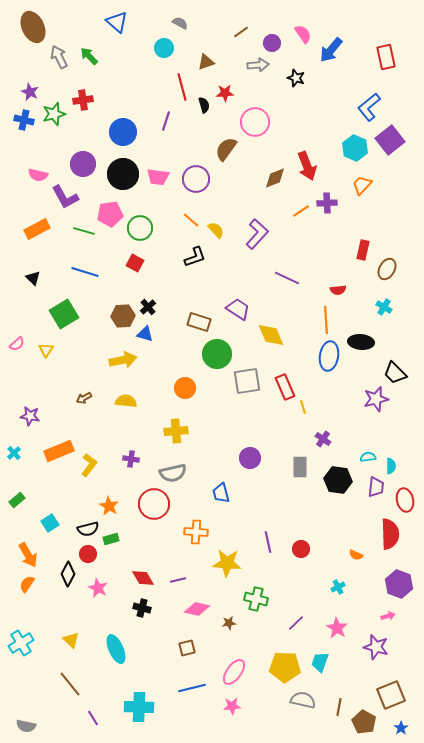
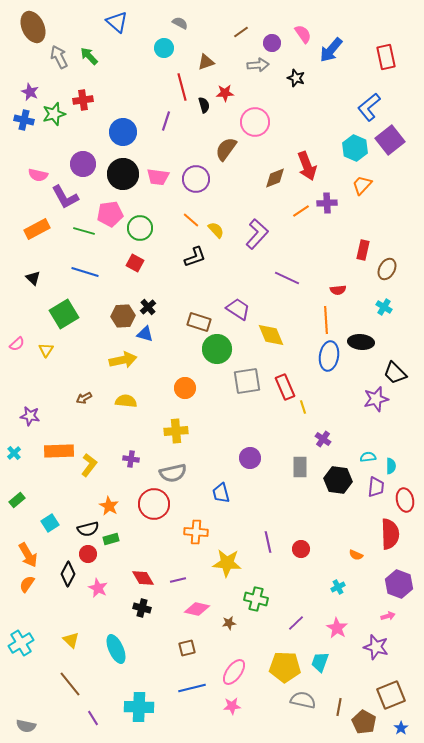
green circle at (217, 354): moved 5 px up
orange rectangle at (59, 451): rotated 20 degrees clockwise
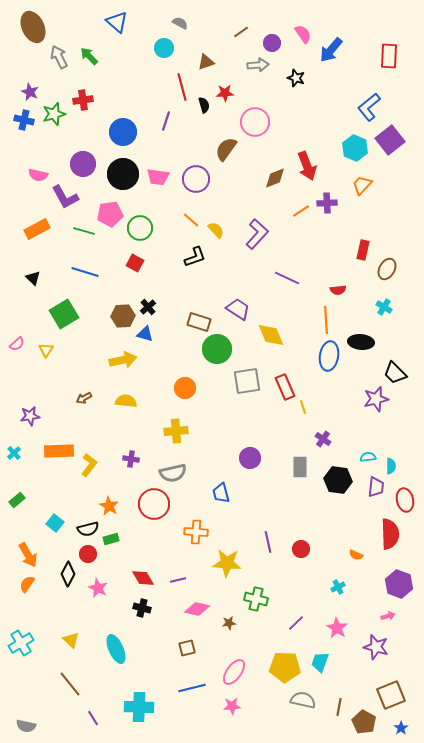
red rectangle at (386, 57): moved 3 px right, 1 px up; rotated 15 degrees clockwise
purple star at (30, 416): rotated 18 degrees counterclockwise
cyan square at (50, 523): moved 5 px right; rotated 18 degrees counterclockwise
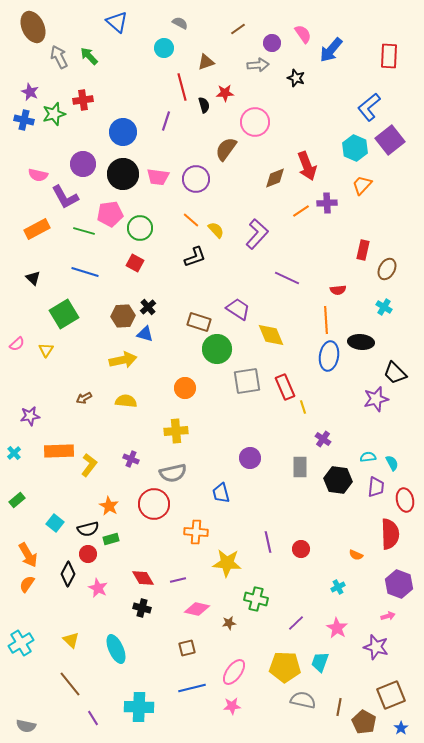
brown line at (241, 32): moved 3 px left, 3 px up
purple cross at (131, 459): rotated 14 degrees clockwise
cyan semicircle at (391, 466): moved 1 px right, 3 px up; rotated 28 degrees counterclockwise
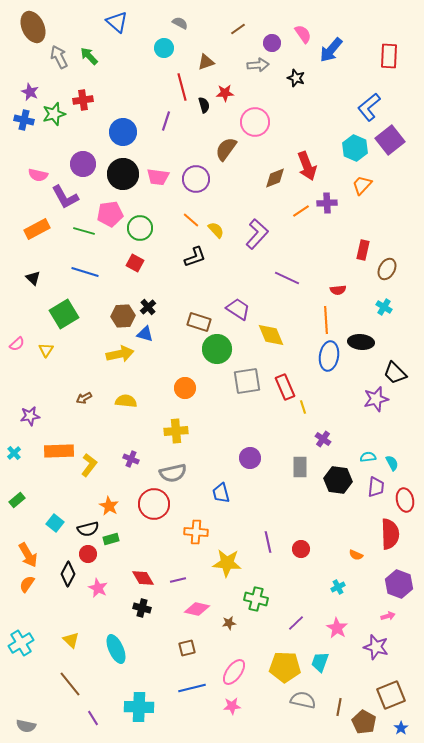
yellow arrow at (123, 360): moved 3 px left, 6 px up
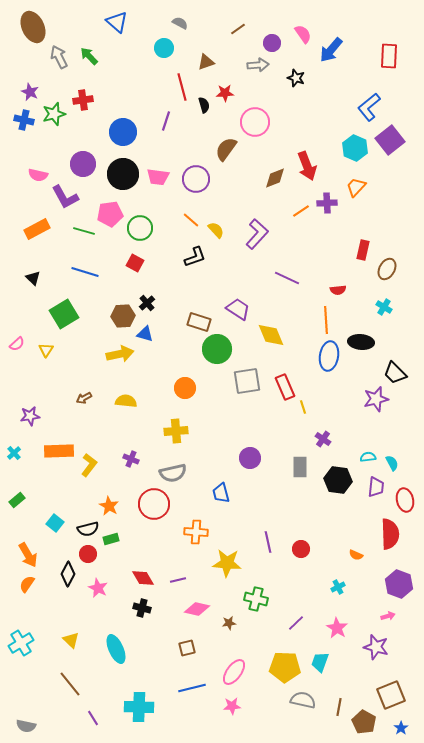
orange trapezoid at (362, 185): moved 6 px left, 2 px down
black cross at (148, 307): moved 1 px left, 4 px up
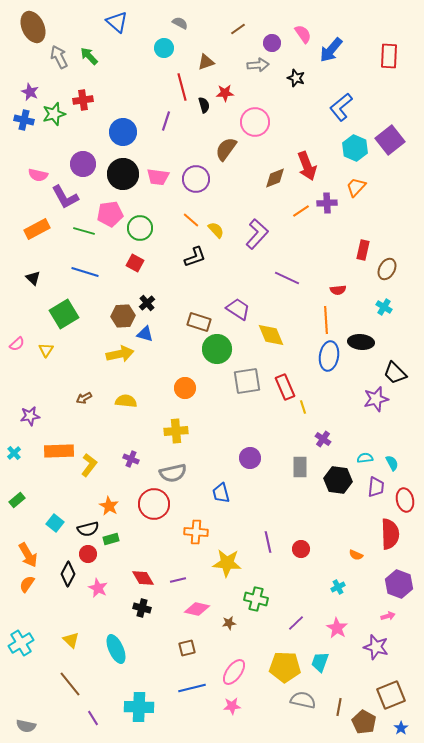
blue L-shape at (369, 107): moved 28 px left
cyan semicircle at (368, 457): moved 3 px left, 1 px down
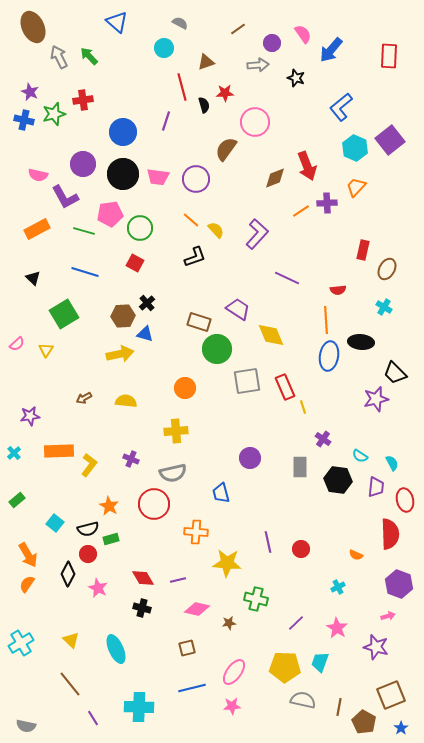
cyan semicircle at (365, 458): moved 5 px left, 2 px up; rotated 140 degrees counterclockwise
